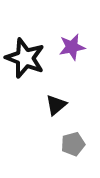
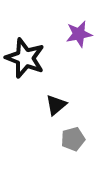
purple star: moved 7 px right, 13 px up
gray pentagon: moved 5 px up
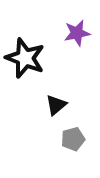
purple star: moved 2 px left, 1 px up
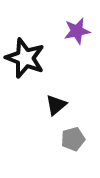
purple star: moved 2 px up
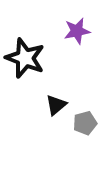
gray pentagon: moved 12 px right, 16 px up
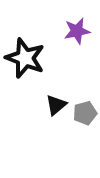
gray pentagon: moved 10 px up
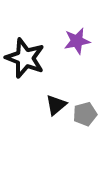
purple star: moved 10 px down
gray pentagon: moved 1 px down
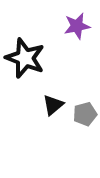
purple star: moved 15 px up
black triangle: moved 3 px left
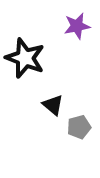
black triangle: rotated 40 degrees counterclockwise
gray pentagon: moved 6 px left, 13 px down
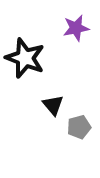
purple star: moved 1 px left, 2 px down
black triangle: rotated 10 degrees clockwise
